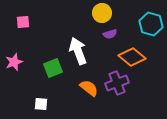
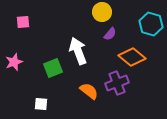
yellow circle: moved 1 px up
purple semicircle: rotated 32 degrees counterclockwise
orange semicircle: moved 3 px down
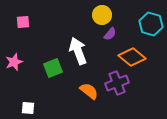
yellow circle: moved 3 px down
white square: moved 13 px left, 4 px down
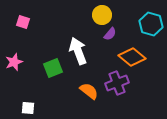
pink square: rotated 24 degrees clockwise
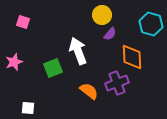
orange diamond: rotated 48 degrees clockwise
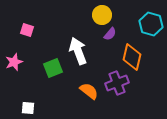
pink square: moved 4 px right, 8 px down
orange diamond: rotated 16 degrees clockwise
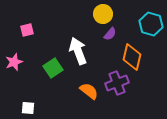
yellow circle: moved 1 px right, 1 px up
pink square: rotated 32 degrees counterclockwise
green square: rotated 12 degrees counterclockwise
